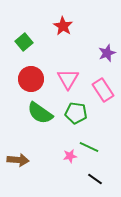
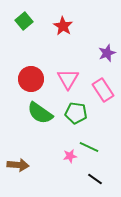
green square: moved 21 px up
brown arrow: moved 5 px down
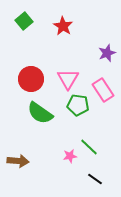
green pentagon: moved 2 px right, 8 px up
green line: rotated 18 degrees clockwise
brown arrow: moved 4 px up
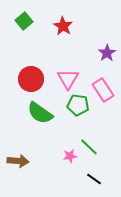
purple star: rotated 12 degrees counterclockwise
black line: moved 1 px left
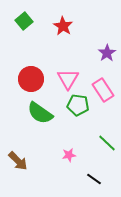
green line: moved 18 px right, 4 px up
pink star: moved 1 px left, 1 px up
brown arrow: rotated 40 degrees clockwise
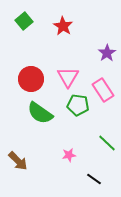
pink triangle: moved 2 px up
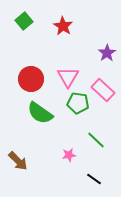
pink rectangle: rotated 15 degrees counterclockwise
green pentagon: moved 2 px up
green line: moved 11 px left, 3 px up
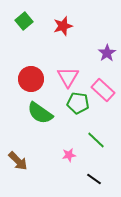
red star: rotated 24 degrees clockwise
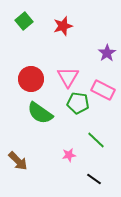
pink rectangle: rotated 15 degrees counterclockwise
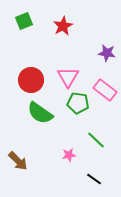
green square: rotated 18 degrees clockwise
red star: rotated 12 degrees counterclockwise
purple star: rotated 30 degrees counterclockwise
red circle: moved 1 px down
pink rectangle: moved 2 px right; rotated 10 degrees clockwise
